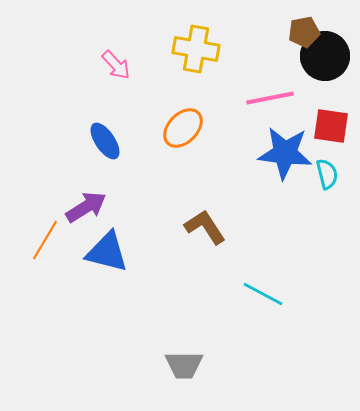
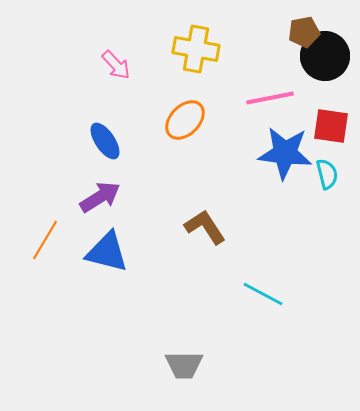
orange ellipse: moved 2 px right, 8 px up
purple arrow: moved 14 px right, 10 px up
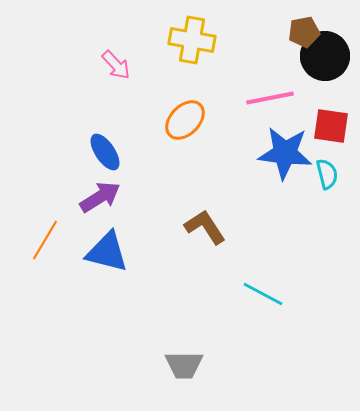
yellow cross: moved 4 px left, 9 px up
blue ellipse: moved 11 px down
